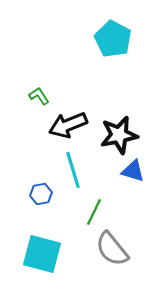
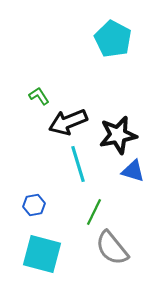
black arrow: moved 3 px up
black star: moved 1 px left
cyan line: moved 5 px right, 6 px up
blue hexagon: moved 7 px left, 11 px down
gray semicircle: moved 1 px up
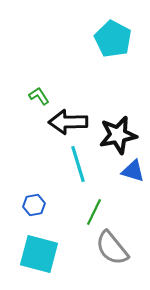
black arrow: rotated 21 degrees clockwise
cyan square: moved 3 px left
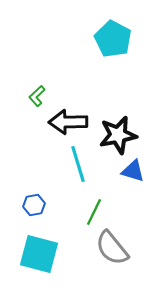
green L-shape: moved 2 px left; rotated 100 degrees counterclockwise
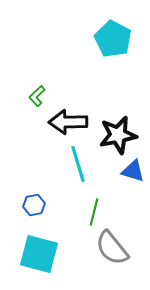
green line: rotated 12 degrees counterclockwise
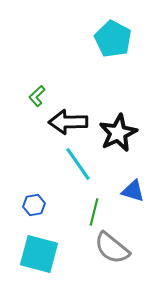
black star: moved 2 px up; rotated 15 degrees counterclockwise
cyan line: rotated 18 degrees counterclockwise
blue triangle: moved 20 px down
gray semicircle: rotated 12 degrees counterclockwise
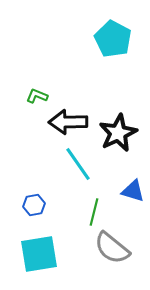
green L-shape: rotated 65 degrees clockwise
cyan square: rotated 24 degrees counterclockwise
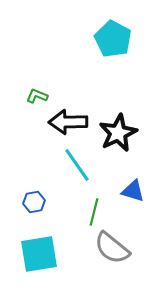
cyan line: moved 1 px left, 1 px down
blue hexagon: moved 3 px up
